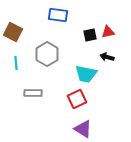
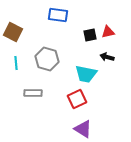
gray hexagon: moved 5 px down; rotated 15 degrees counterclockwise
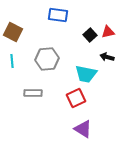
black square: rotated 32 degrees counterclockwise
gray hexagon: rotated 20 degrees counterclockwise
cyan line: moved 4 px left, 2 px up
red square: moved 1 px left, 1 px up
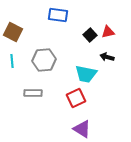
gray hexagon: moved 3 px left, 1 px down
purple triangle: moved 1 px left
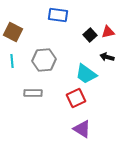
cyan trapezoid: rotated 25 degrees clockwise
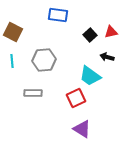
red triangle: moved 3 px right
cyan trapezoid: moved 4 px right, 2 px down
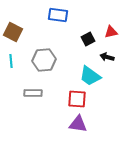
black square: moved 2 px left, 4 px down; rotated 16 degrees clockwise
cyan line: moved 1 px left
red square: moved 1 px right, 1 px down; rotated 30 degrees clockwise
purple triangle: moved 4 px left, 5 px up; rotated 24 degrees counterclockwise
